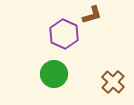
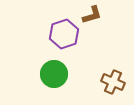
purple hexagon: rotated 16 degrees clockwise
brown cross: rotated 20 degrees counterclockwise
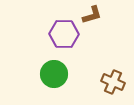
purple hexagon: rotated 20 degrees clockwise
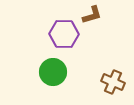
green circle: moved 1 px left, 2 px up
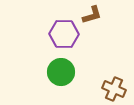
green circle: moved 8 px right
brown cross: moved 1 px right, 7 px down
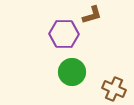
green circle: moved 11 px right
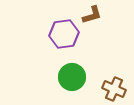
purple hexagon: rotated 8 degrees counterclockwise
green circle: moved 5 px down
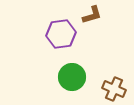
purple hexagon: moved 3 px left
